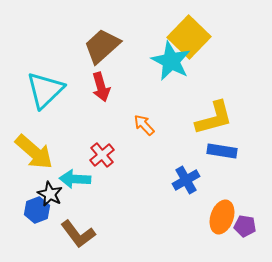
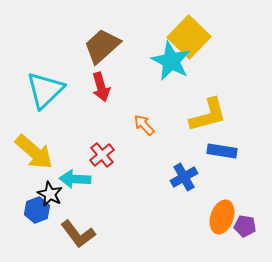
yellow L-shape: moved 6 px left, 3 px up
blue cross: moved 2 px left, 3 px up
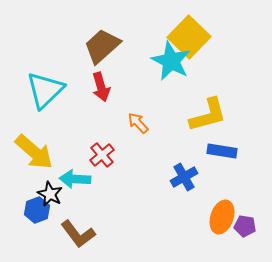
orange arrow: moved 6 px left, 2 px up
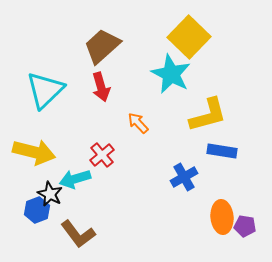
cyan star: moved 13 px down
yellow arrow: rotated 27 degrees counterclockwise
cyan arrow: rotated 20 degrees counterclockwise
orange ellipse: rotated 24 degrees counterclockwise
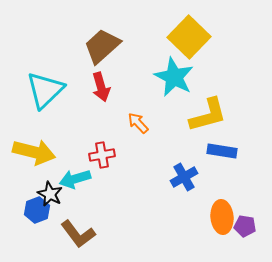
cyan star: moved 3 px right, 3 px down
red cross: rotated 30 degrees clockwise
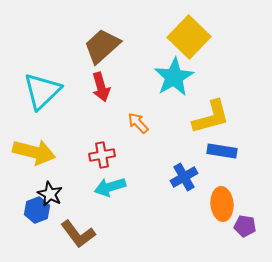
cyan star: rotated 15 degrees clockwise
cyan triangle: moved 3 px left, 1 px down
yellow L-shape: moved 3 px right, 2 px down
cyan arrow: moved 35 px right, 8 px down
orange ellipse: moved 13 px up
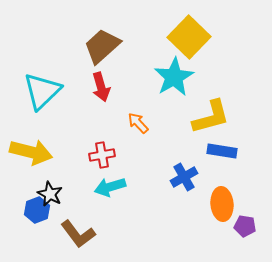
yellow arrow: moved 3 px left
